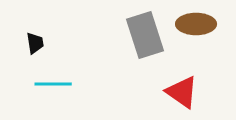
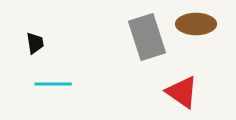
gray rectangle: moved 2 px right, 2 px down
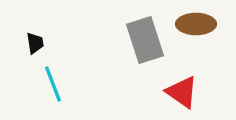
gray rectangle: moved 2 px left, 3 px down
cyan line: rotated 69 degrees clockwise
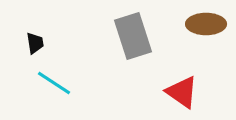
brown ellipse: moved 10 px right
gray rectangle: moved 12 px left, 4 px up
cyan line: moved 1 px right, 1 px up; rotated 36 degrees counterclockwise
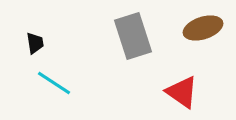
brown ellipse: moved 3 px left, 4 px down; rotated 18 degrees counterclockwise
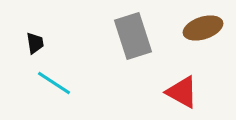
red triangle: rotated 6 degrees counterclockwise
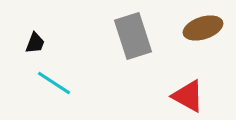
black trapezoid: rotated 30 degrees clockwise
red triangle: moved 6 px right, 4 px down
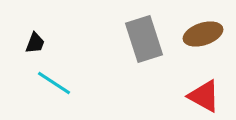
brown ellipse: moved 6 px down
gray rectangle: moved 11 px right, 3 px down
red triangle: moved 16 px right
